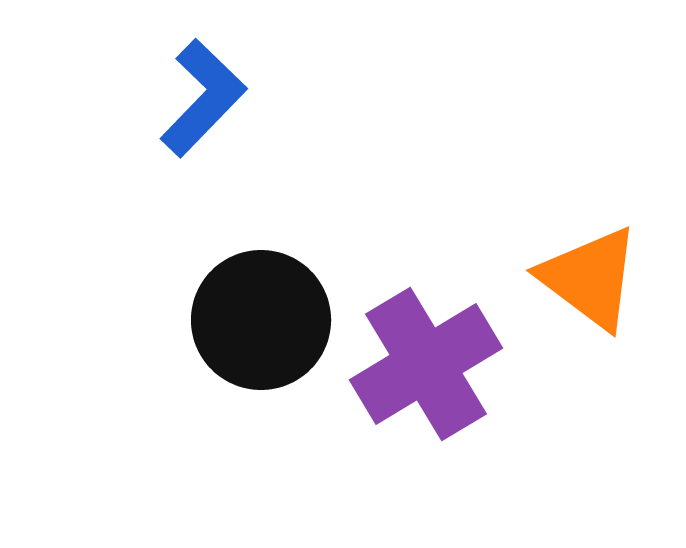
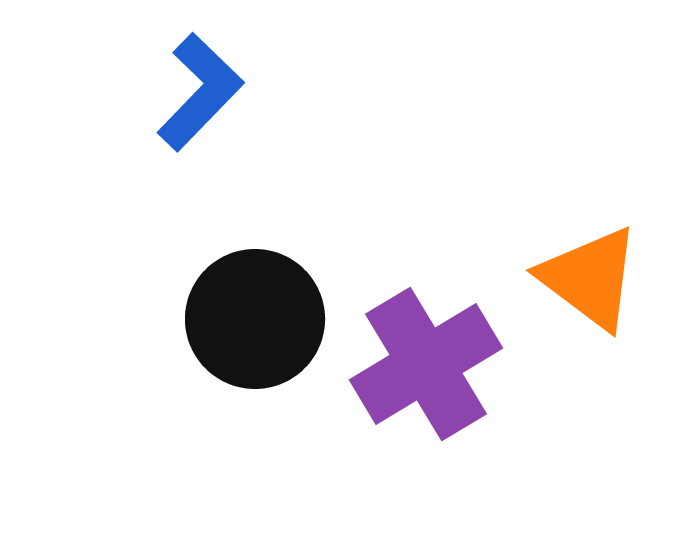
blue L-shape: moved 3 px left, 6 px up
black circle: moved 6 px left, 1 px up
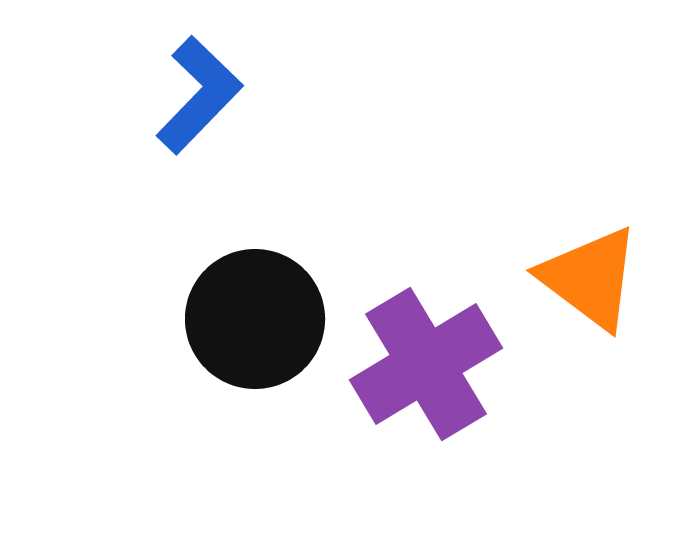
blue L-shape: moved 1 px left, 3 px down
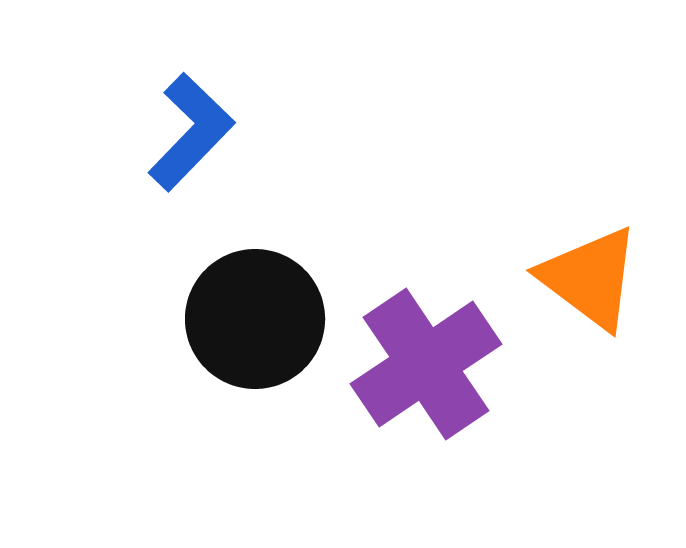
blue L-shape: moved 8 px left, 37 px down
purple cross: rotated 3 degrees counterclockwise
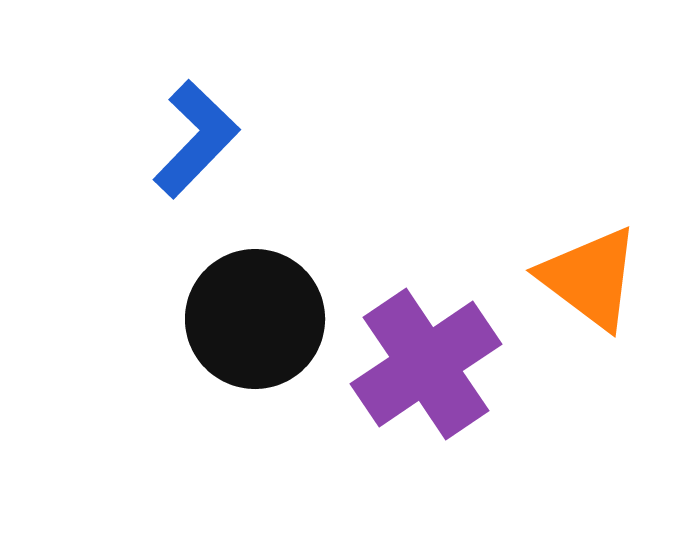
blue L-shape: moved 5 px right, 7 px down
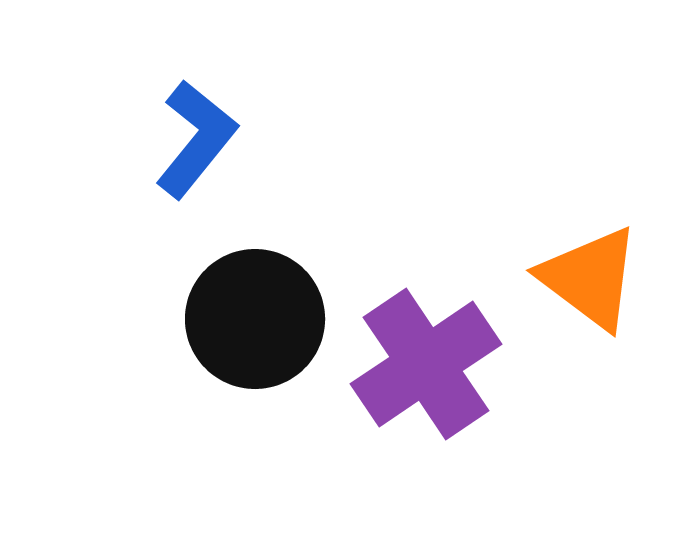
blue L-shape: rotated 5 degrees counterclockwise
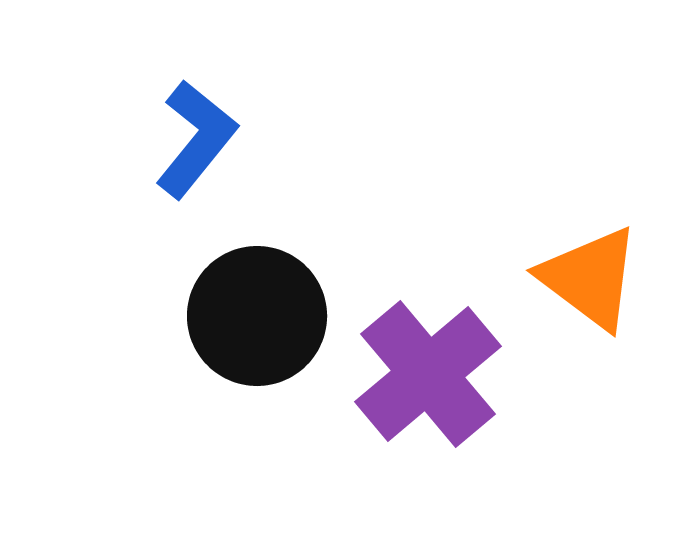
black circle: moved 2 px right, 3 px up
purple cross: moved 2 px right, 10 px down; rotated 6 degrees counterclockwise
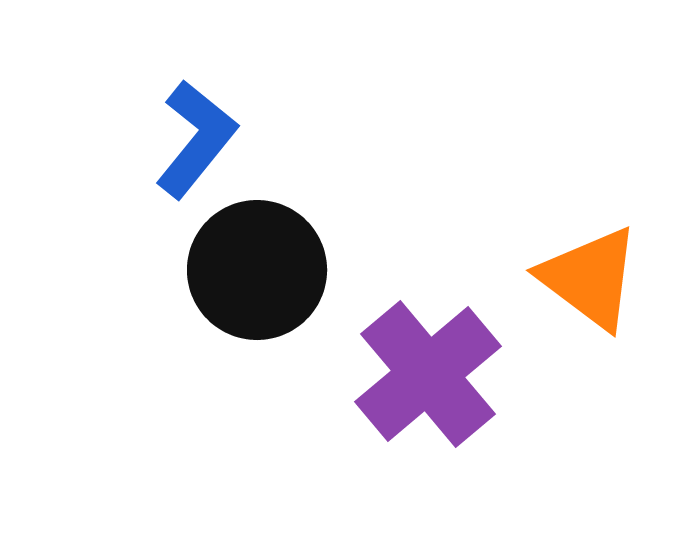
black circle: moved 46 px up
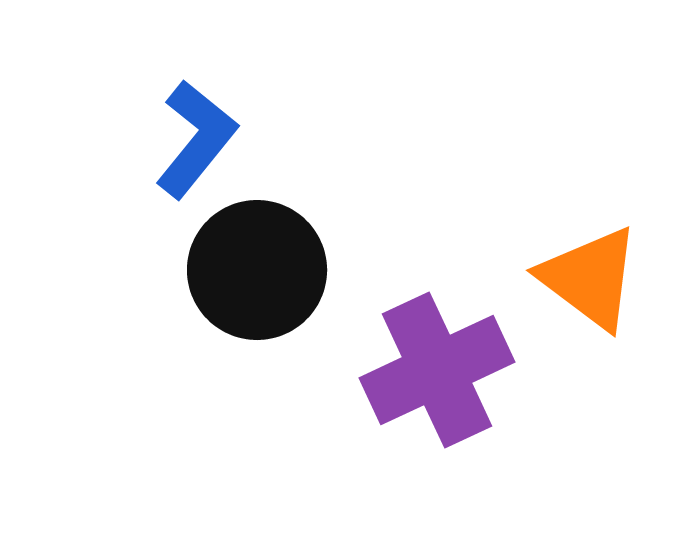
purple cross: moved 9 px right, 4 px up; rotated 15 degrees clockwise
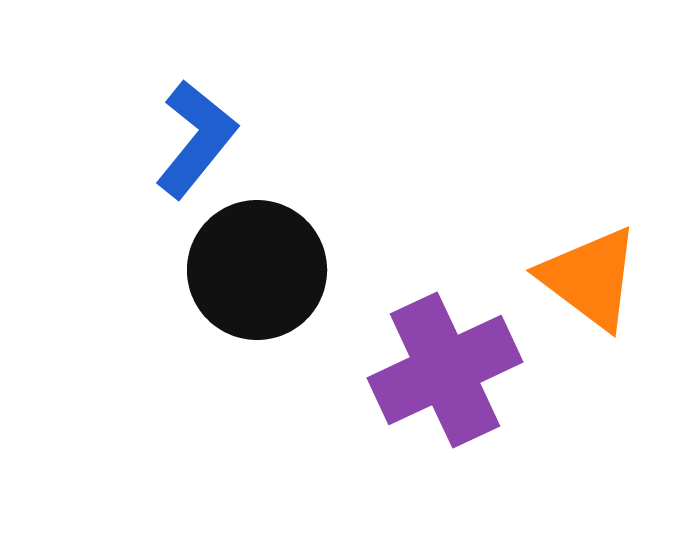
purple cross: moved 8 px right
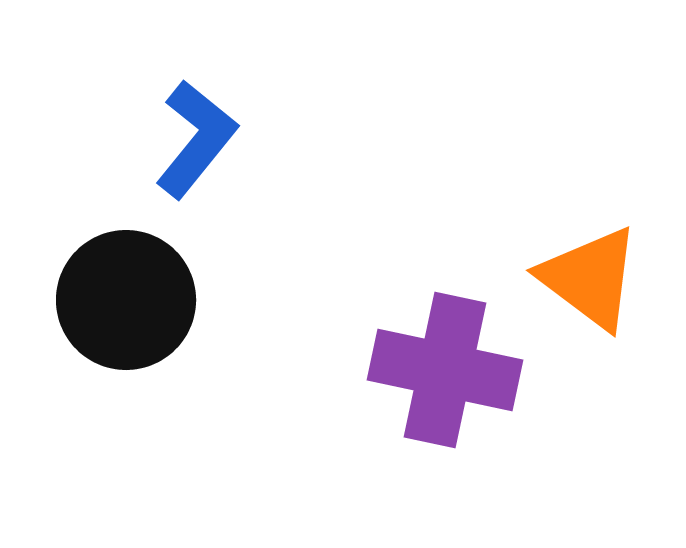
black circle: moved 131 px left, 30 px down
purple cross: rotated 37 degrees clockwise
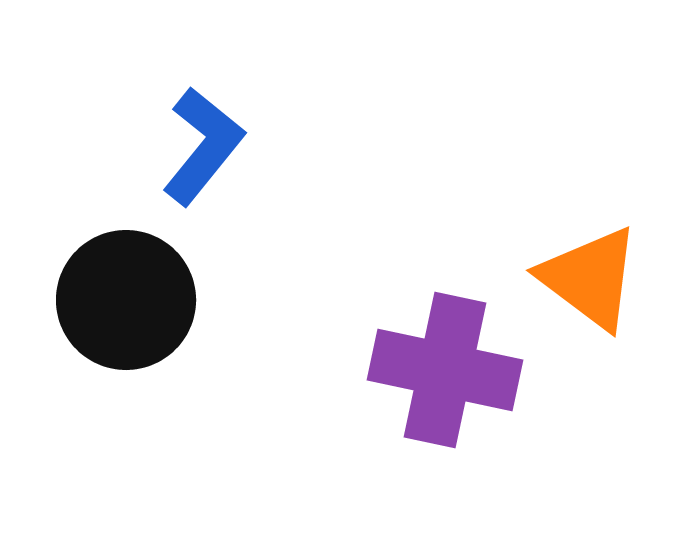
blue L-shape: moved 7 px right, 7 px down
